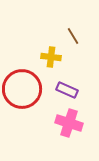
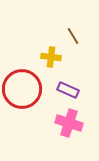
purple rectangle: moved 1 px right
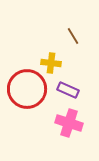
yellow cross: moved 6 px down
red circle: moved 5 px right
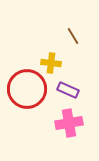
pink cross: rotated 28 degrees counterclockwise
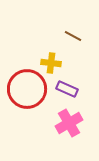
brown line: rotated 30 degrees counterclockwise
purple rectangle: moved 1 px left, 1 px up
pink cross: rotated 20 degrees counterclockwise
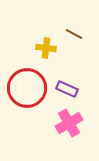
brown line: moved 1 px right, 2 px up
yellow cross: moved 5 px left, 15 px up
red circle: moved 1 px up
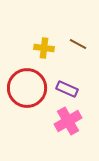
brown line: moved 4 px right, 10 px down
yellow cross: moved 2 px left
pink cross: moved 1 px left, 2 px up
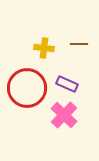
brown line: moved 1 px right; rotated 30 degrees counterclockwise
purple rectangle: moved 5 px up
pink cross: moved 4 px left, 6 px up; rotated 16 degrees counterclockwise
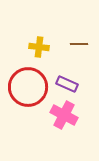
yellow cross: moved 5 px left, 1 px up
red circle: moved 1 px right, 1 px up
pink cross: rotated 16 degrees counterclockwise
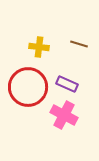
brown line: rotated 18 degrees clockwise
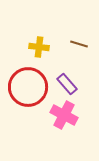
purple rectangle: rotated 25 degrees clockwise
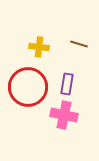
purple rectangle: rotated 50 degrees clockwise
pink cross: rotated 16 degrees counterclockwise
